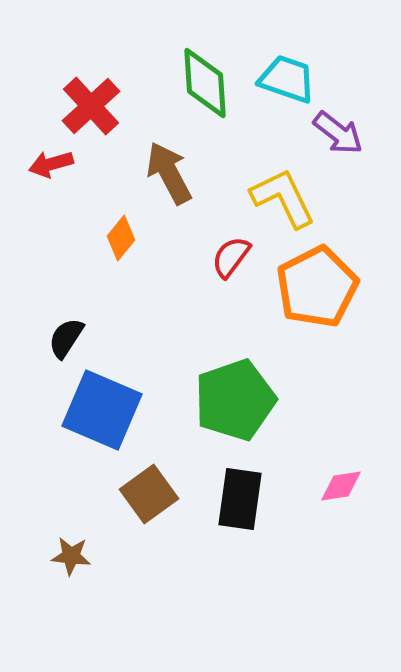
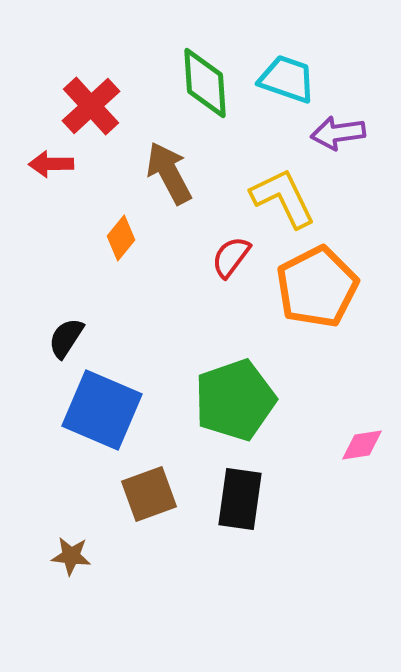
purple arrow: rotated 134 degrees clockwise
red arrow: rotated 15 degrees clockwise
pink diamond: moved 21 px right, 41 px up
brown square: rotated 16 degrees clockwise
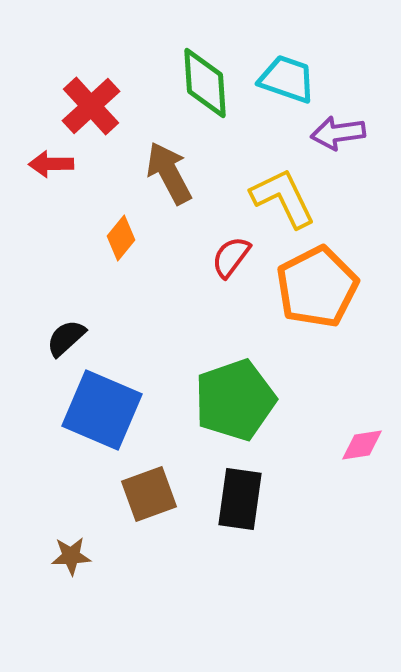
black semicircle: rotated 15 degrees clockwise
brown star: rotated 9 degrees counterclockwise
